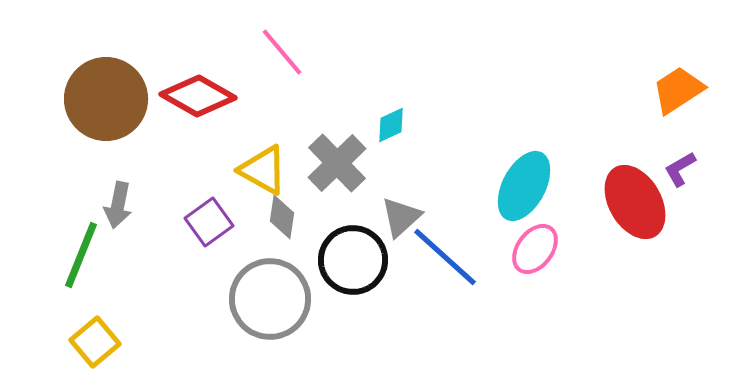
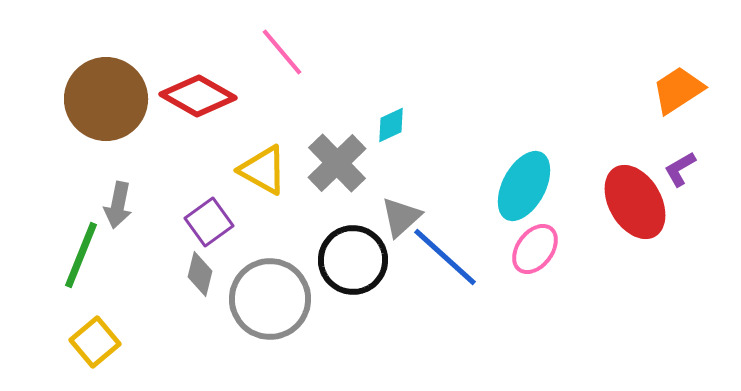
gray diamond: moved 82 px left, 57 px down; rotated 6 degrees clockwise
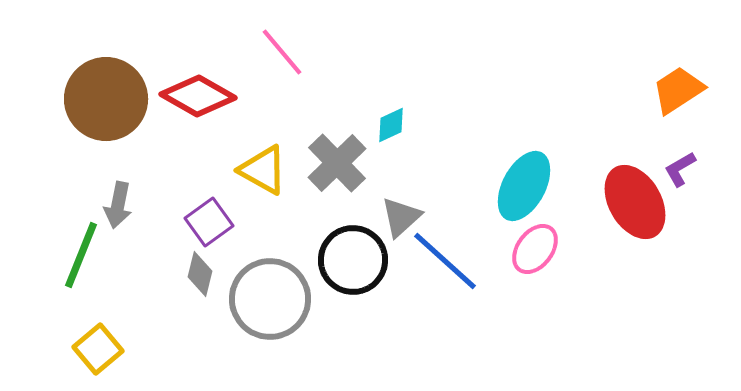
blue line: moved 4 px down
yellow square: moved 3 px right, 7 px down
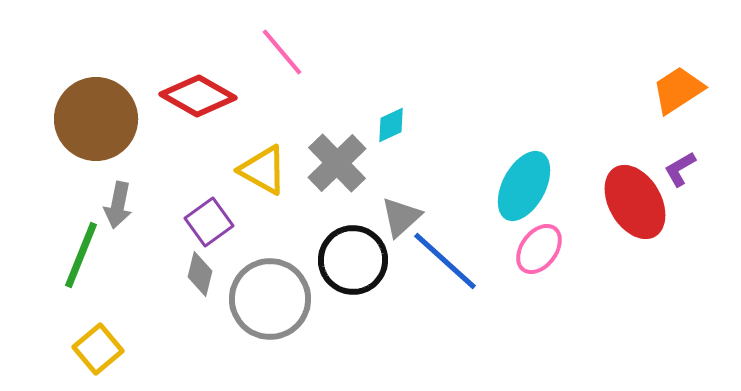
brown circle: moved 10 px left, 20 px down
pink ellipse: moved 4 px right
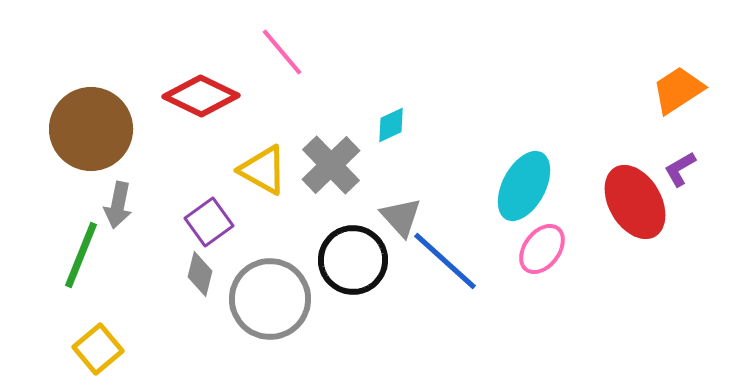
red diamond: moved 3 px right; rotated 4 degrees counterclockwise
brown circle: moved 5 px left, 10 px down
gray cross: moved 6 px left, 2 px down
gray triangle: rotated 30 degrees counterclockwise
pink ellipse: moved 3 px right
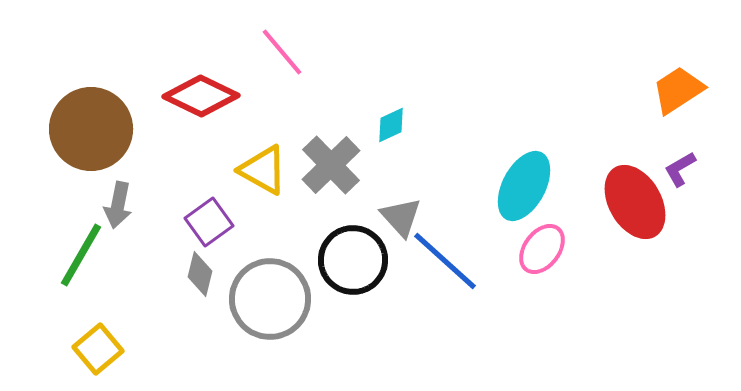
green line: rotated 8 degrees clockwise
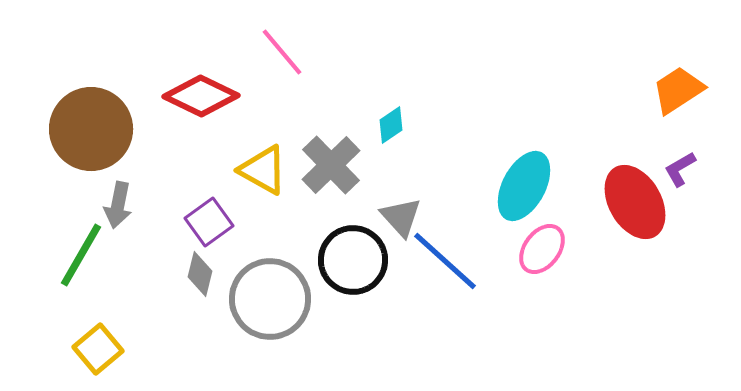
cyan diamond: rotated 9 degrees counterclockwise
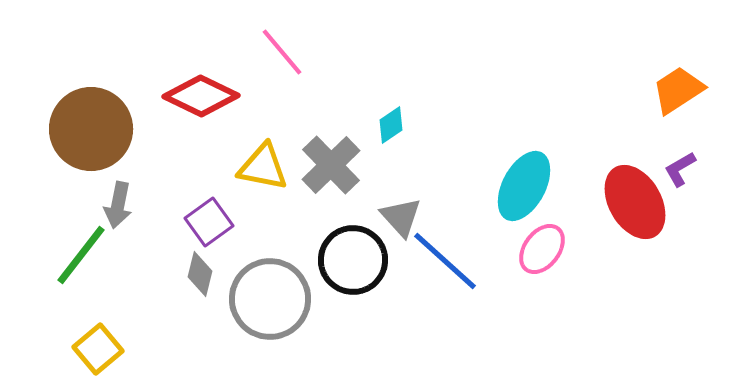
yellow triangle: moved 3 px up; rotated 18 degrees counterclockwise
green line: rotated 8 degrees clockwise
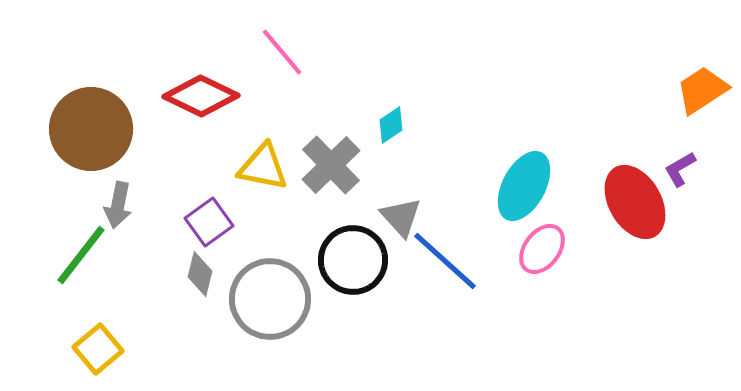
orange trapezoid: moved 24 px right
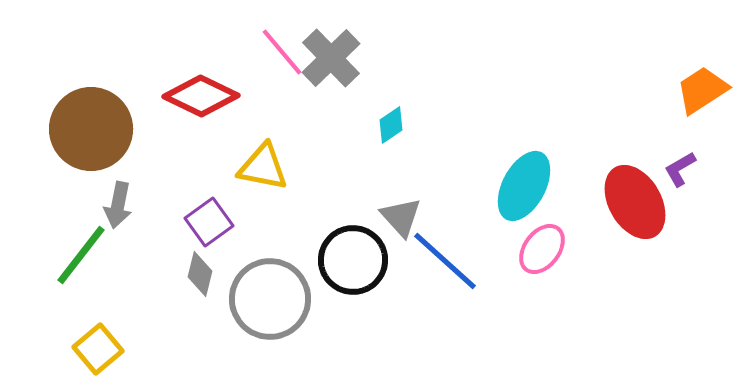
gray cross: moved 107 px up
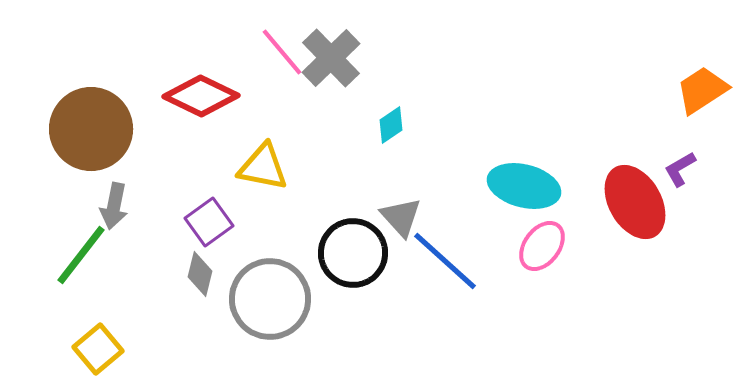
cyan ellipse: rotated 76 degrees clockwise
gray arrow: moved 4 px left, 1 px down
pink ellipse: moved 3 px up
black circle: moved 7 px up
